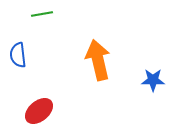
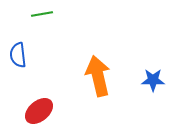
orange arrow: moved 16 px down
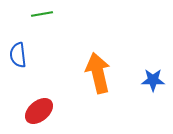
orange arrow: moved 3 px up
